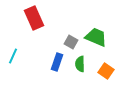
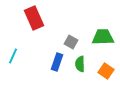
green trapezoid: moved 7 px right; rotated 25 degrees counterclockwise
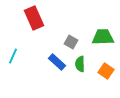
blue rectangle: rotated 66 degrees counterclockwise
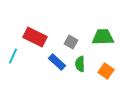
red rectangle: moved 1 px right, 19 px down; rotated 40 degrees counterclockwise
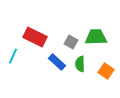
green trapezoid: moved 7 px left
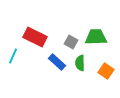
green semicircle: moved 1 px up
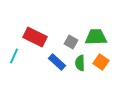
cyan line: moved 1 px right
orange square: moved 5 px left, 9 px up
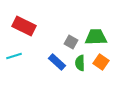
red rectangle: moved 11 px left, 11 px up
cyan line: rotated 49 degrees clockwise
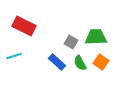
green semicircle: rotated 28 degrees counterclockwise
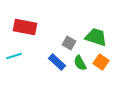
red rectangle: moved 1 px right, 1 px down; rotated 15 degrees counterclockwise
green trapezoid: rotated 20 degrees clockwise
gray square: moved 2 px left, 1 px down
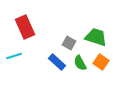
red rectangle: rotated 55 degrees clockwise
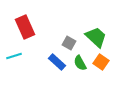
green trapezoid: rotated 25 degrees clockwise
